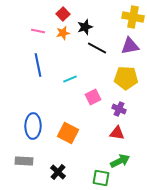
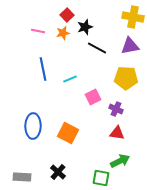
red square: moved 4 px right, 1 px down
blue line: moved 5 px right, 4 px down
purple cross: moved 3 px left
gray rectangle: moved 2 px left, 16 px down
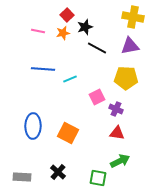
blue line: rotated 75 degrees counterclockwise
pink square: moved 4 px right
green square: moved 3 px left
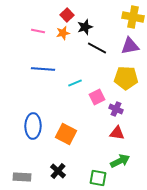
cyan line: moved 5 px right, 4 px down
orange square: moved 2 px left, 1 px down
black cross: moved 1 px up
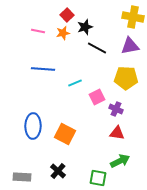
orange square: moved 1 px left
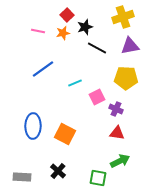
yellow cross: moved 10 px left; rotated 30 degrees counterclockwise
blue line: rotated 40 degrees counterclockwise
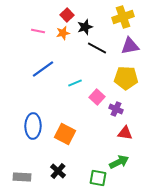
pink square: rotated 21 degrees counterclockwise
red triangle: moved 8 px right
green arrow: moved 1 px left, 1 px down
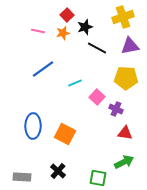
green arrow: moved 5 px right
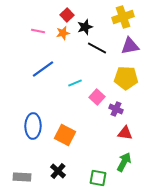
orange square: moved 1 px down
green arrow: rotated 36 degrees counterclockwise
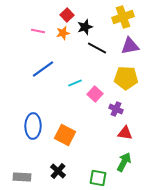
pink square: moved 2 px left, 3 px up
